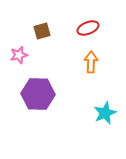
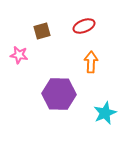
red ellipse: moved 4 px left, 2 px up
pink star: rotated 24 degrees clockwise
purple hexagon: moved 21 px right
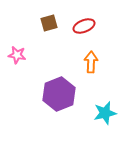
brown square: moved 7 px right, 8 px up
pink star: moved 2 px left
purple hexagon: rotated 24 degrees counterclockwise
cyan star: rotated 10 degrees clockwise
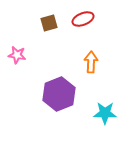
red ellipse: moved 1 px left, 7 px up
cyan star: rotated 15 degrees clockwise
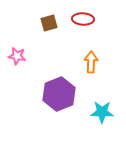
red ellipse: rotated 25 degrees clockwise
pink star: moved 1 px down
cyan star: moved 3 px left, 1 px up
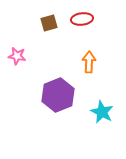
red ellipse: moved 1 px left; rotated 10 degrees counterclockwise
orange arrow: moved 2 px left
purple hexagon: moved 1 px left, 1 px down
cyan star: rotated 25 degrees clockwise
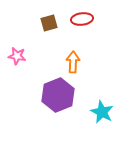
orange arrow: moved 16 px left
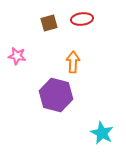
purple hexagon: moved 2 px left; rotated 24 degrees counterclockwise
cyan star: moved 21 px down
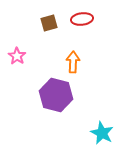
pink star: rotated 24 degrees clockwise
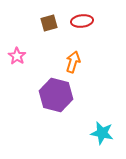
red ellipse: moved 2 px down
orange arrow: rotated 15 degrees clockwise
cyan star: rotated 15 degrees counterclockwise
